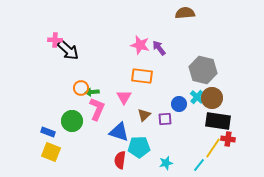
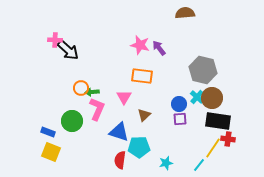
purple square: moved 15 px right
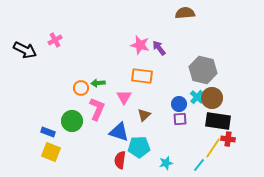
pink cross: rotated 32 degrees counterclockwise
black arrow: moved 43 px left; rotated 15 degrees counterclockwise
green arrow: moved 6 px right, 9 px up
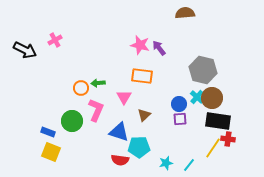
pink L-shape: moved 1 px left, 1 px down
red semicircle: rotated 90 degrees counterclockwise
cyan line: moved 10 px left
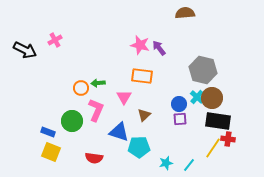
red semicircle: moved 26 px left, 2 px up
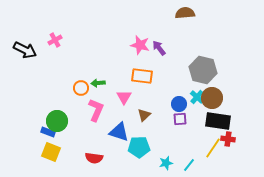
green circle: moved 15 px left
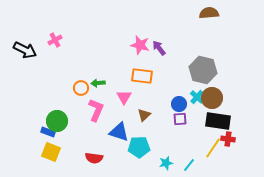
brown semicircle: moved 24 px right
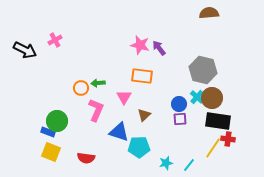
red semicircle: moved 8 px left
